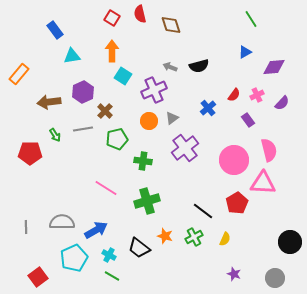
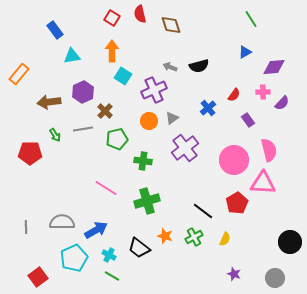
pink cross at (257, 95): moved 6 px right, 3 px up; rotated 24 degrees clockwise
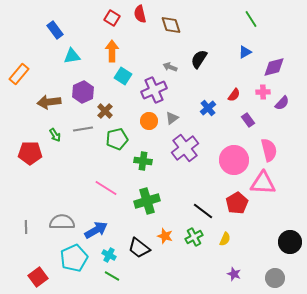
black semicircle at (199, 66): moved 7 px up; rotated 138 degrees clockwise
purple diamond at (274, 67): rotated 10 degrees counterclockwise
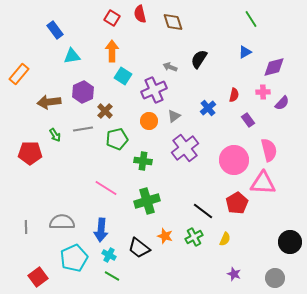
brown diamond at (171, 25): moved 2 px right, 3 px up
red semicircle at (234, 95): rotated 24 degrees counterclockwise
gray triangle at (172, 118): moved 2 px right, 2 px up
blue arrow at (96, 230): moved 5 px right; rotated 125 degrees clockwise
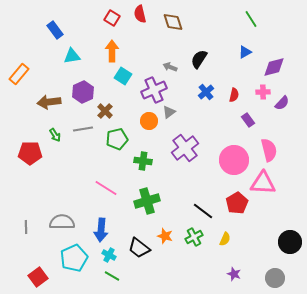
blue cross at (208, 108): moved 2 px left, 16 px up
gray triangle at (174, 116): moved 5 px left, 4 px up
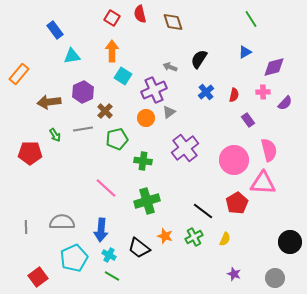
purple semicircle at (282, 103): moved 3 px right
orange circle at (149, 121): moved 3 px left, 3 px up
pink line at (106, 188): rotated 10 degrees clockwise
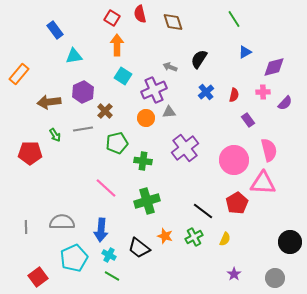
green line at (251, 19): moved 17 px left
orange arrow at (112, 51): moved 5 px right, 6 px up
cyan triangle at (72, 56): moved 2 px right
gray triangle at (169, 112): rotated 32 degrees clockwise
green pentagon at (117, 139): moved 4 px down
purple star at (234, 274): rotated 16 degrees clockwise
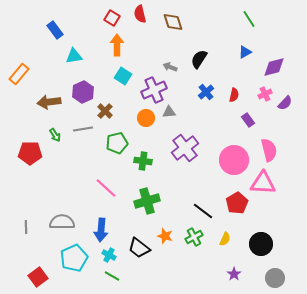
green line at (234, 19): moved 15 px right
pink cross at (263, 92): moved 2 px right, 2 px down; rotated 24 degrees counterclockwise
black circle at (290, 242): moved 29 px left, 2 px down
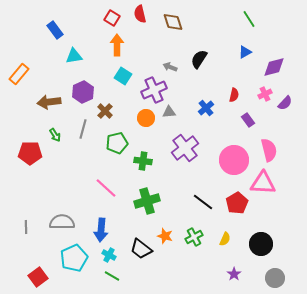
blue cross at (206, 92): moved 16 px down
gray line at (83, 129): rotated 66 degrees counterclockwise
black line at (203, 211): moved 9 px up
black trapezoid at (139, 248): moved 2 px right, 1 px down
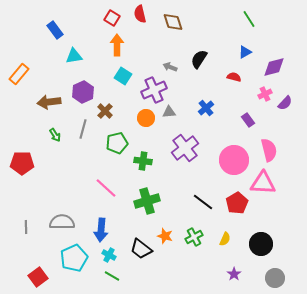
red semicircle at (234, 95): moved 18 px up; rotated 88 degrees counterclockwise
red pentagon at (30, 153): moved 8 px left, 10 px down
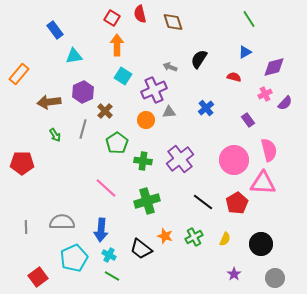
orange circle at (146, 118): moved 2 px down
green pentagon at (117, 143): rotated 20 degrees counterclockwise
purple cross at (185, 148): moved 5 px left, 11 px down
